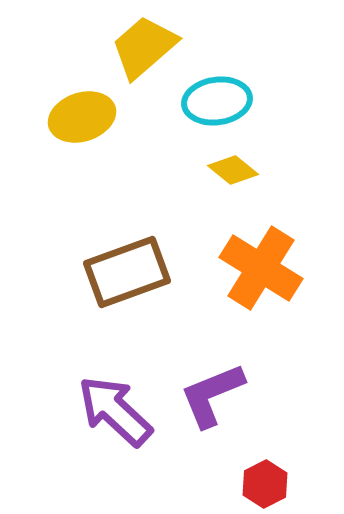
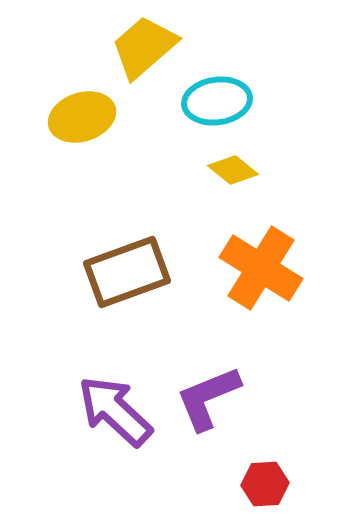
purple L-shape: moved 4 px left, 3 px down
red hexagon: rotated 24 degrees clockwise
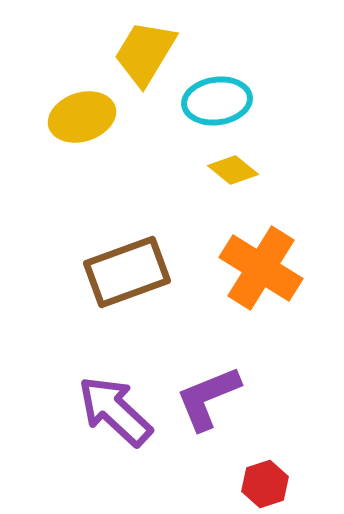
yellow trapezoid: moved 1 px right, 6 px down; rotated 18 degrees counterclockwise
red hexagon: rotated 15 degrees counterclockwise
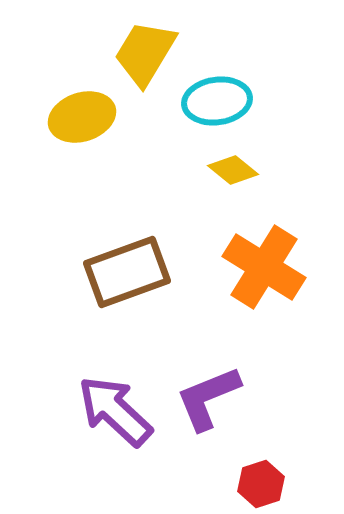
orange cross: moved 3 px right, 1 px up
red hexagon: moved 4 px left
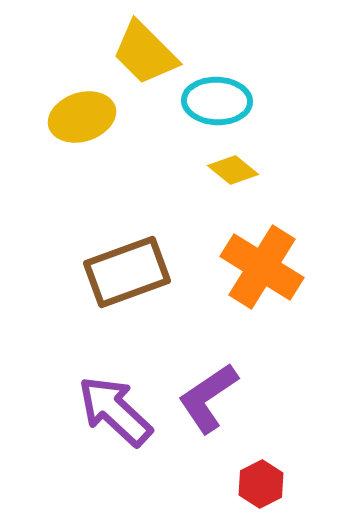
yellow trapezoid: rotated 76 degrees counterclockwise
cyan ellipse: rotated 10 degrees clockwise
orange cross: moved 2 px left
purple L-shape: rotated 12 degrees counterclockwise
red hexagon: rotated 9 degrees counterclockwise
